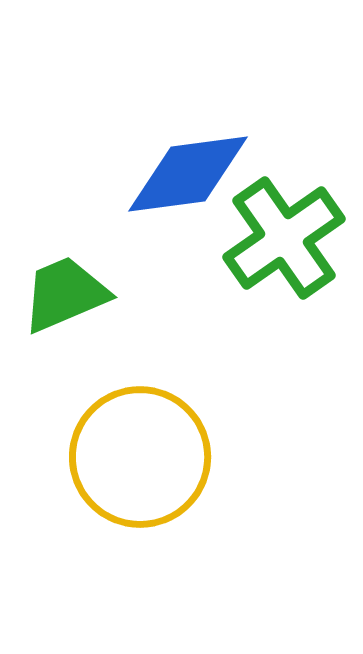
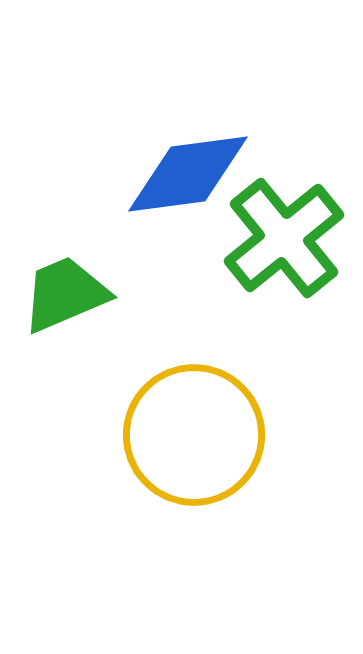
green cross: rotated 4 degrees counterclockwise
yellow circle: moved 54 px right, 22 px up
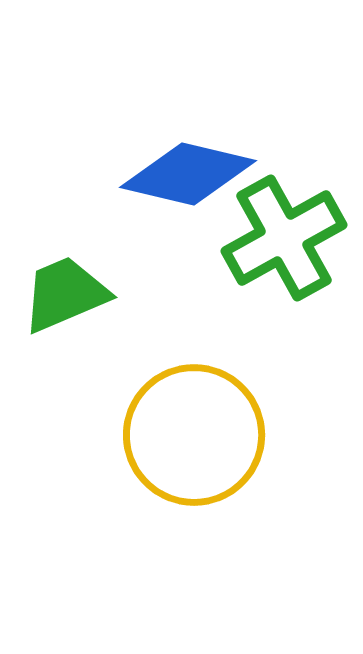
blue diamond: rotated 21 degrees clockwise
green cross: rotated 10 degrees clockwise
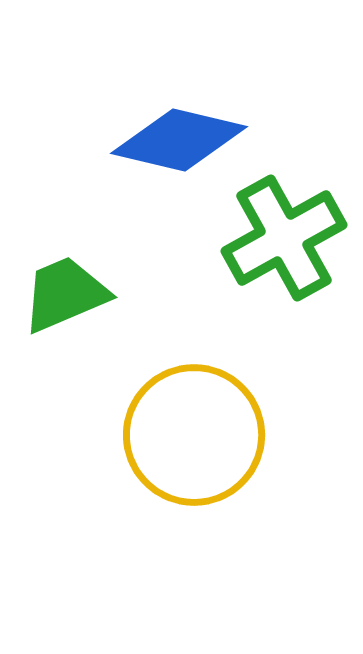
blue diamond: moved 9 px left, 34 px up
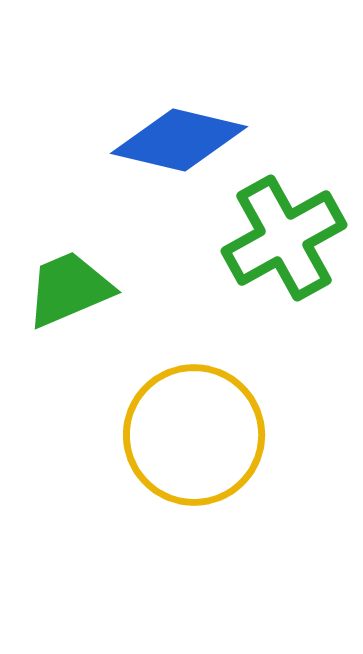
green trapezoid: moved 4 px right, 5 px up
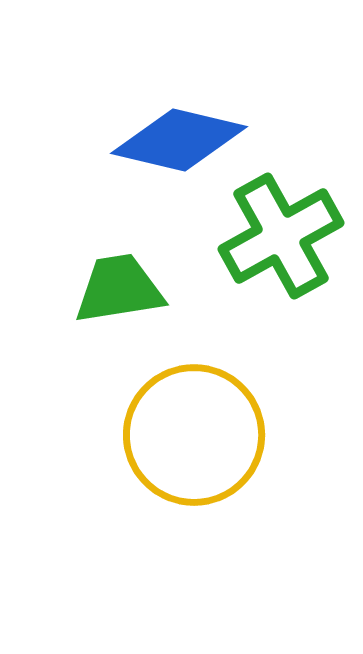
green cross: moved 3 px left, 2 px up
green trapezoid: moved 50 px right; rotated 14 degrees clockwise
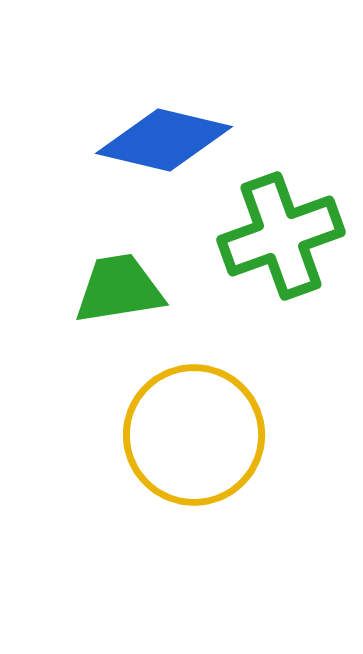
blue diamond: moved 15 px left
green cross: rotated 9 degrees clockwise
